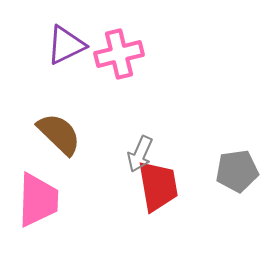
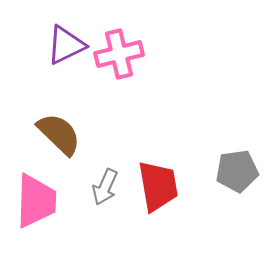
gray arrow: moved 35 px left, 33 px down
pink trapezoid: moved 2 px left, 1 px down
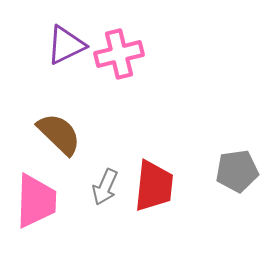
red trapezoid: moved 4 px left; rotated 16 degrees clockwise
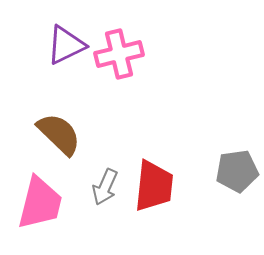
pink trapezoid: moved 4 px right, 2 px down; rotated 12 degrees clockwise
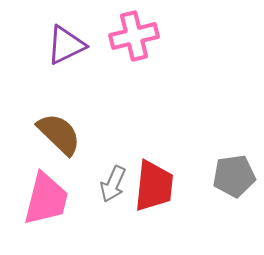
pink cross: moved 15 px right, 18 px up
gray pentagon: moved 3 px left, 5 px down
gray arrow: moved 8 px right, 3 px up
pink trapezoid: moved 6 px right, 4 px up
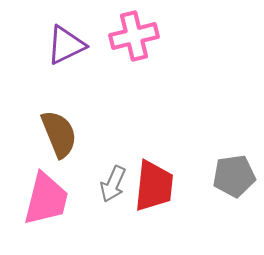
brown semicircle: rotated 24 degrees clockwise
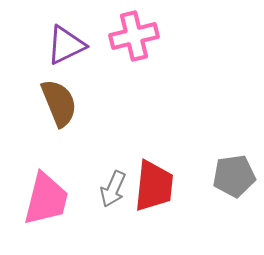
brown semicircle: moved 31 px up
gray arrow: moved 5 px down
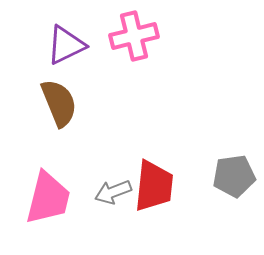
gray arrow: moved 3 px down; rotated 45 degrees clockwise
pink trapezoid: moved 2 px right, 1 px up
